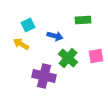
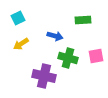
cyan square: moved 10 px left, 7 px up
yellow arrow: rotated 63 degrees counterclockwise
green cross: rotated 24 degrees counterclockwise
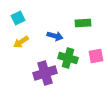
green rectangle: moved 3 px down
yellow arrow: moved 2 px up
purple cross: moved 1 px right, 3 px up; rotated 30 degrees counterclockwise
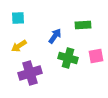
cyan square: rotated 24 degrees clockwise
green rectangle: moved 2 px down
blue arrow: rotated 70 degrees counterclockwise
yellow arrow: moved 2 px left, 4 px down
purple cross: moved 15 px left
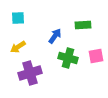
yellow arrow: moved 1 px left, 1 px down
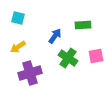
cyan square: rotated 16 degrees clockwise
green cross: rotated 18 degrees clockwise
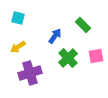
green rectangle: rotated 49 degrees clockwise
green cross: rotated 12 degrees clockwise
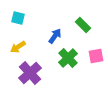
purple cross: rotated 25 degrees counterclockwise
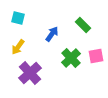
blue arrow: moved 3 px left, 2 px up
yellow arrow: rotated 21 degrees counterclockwise
green cross: moved 3 px right
